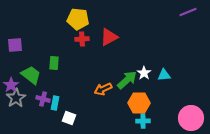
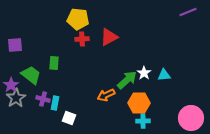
orange arrow: moved 3 px right, 6 px down
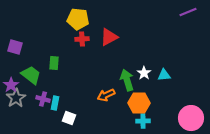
purple square: moved 2 px down; rotated 21 degrees clockwise
green arrow: rotated 65 degrees counterclockwise
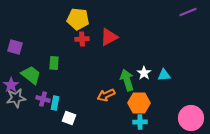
gray star: rotated 24 degrees clockwise
cyan cross: moved 3 px left, 1 px down
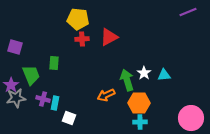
green trapezoid: rotated 30 degrees clockwise
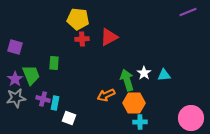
purple star: moved 4 px right, 6 px up
orange hexagon: moved 5 px left
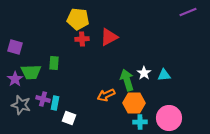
green trapezoid: moved 3 px up; rotated 110 degrees clockwise
gray star: moved 5 px right, 7 px down; rotated 24 degrees clockwise
pink circle: moved 22 px left
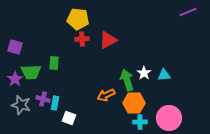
red triangle: moved 1 px left, 3 px down
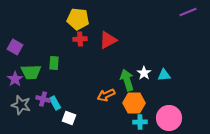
red cross: moved 2 px left
purple square: rotated 14 degrees clockwise
cyan rectangle: rotated 40 degrees counterclockwise
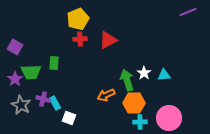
yellow pentagon: rotated 30 degrees counterclockwise
gray star: rotated 12 degrees clockwise
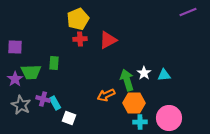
purple square: rotated 28 degrees counterclockwise
